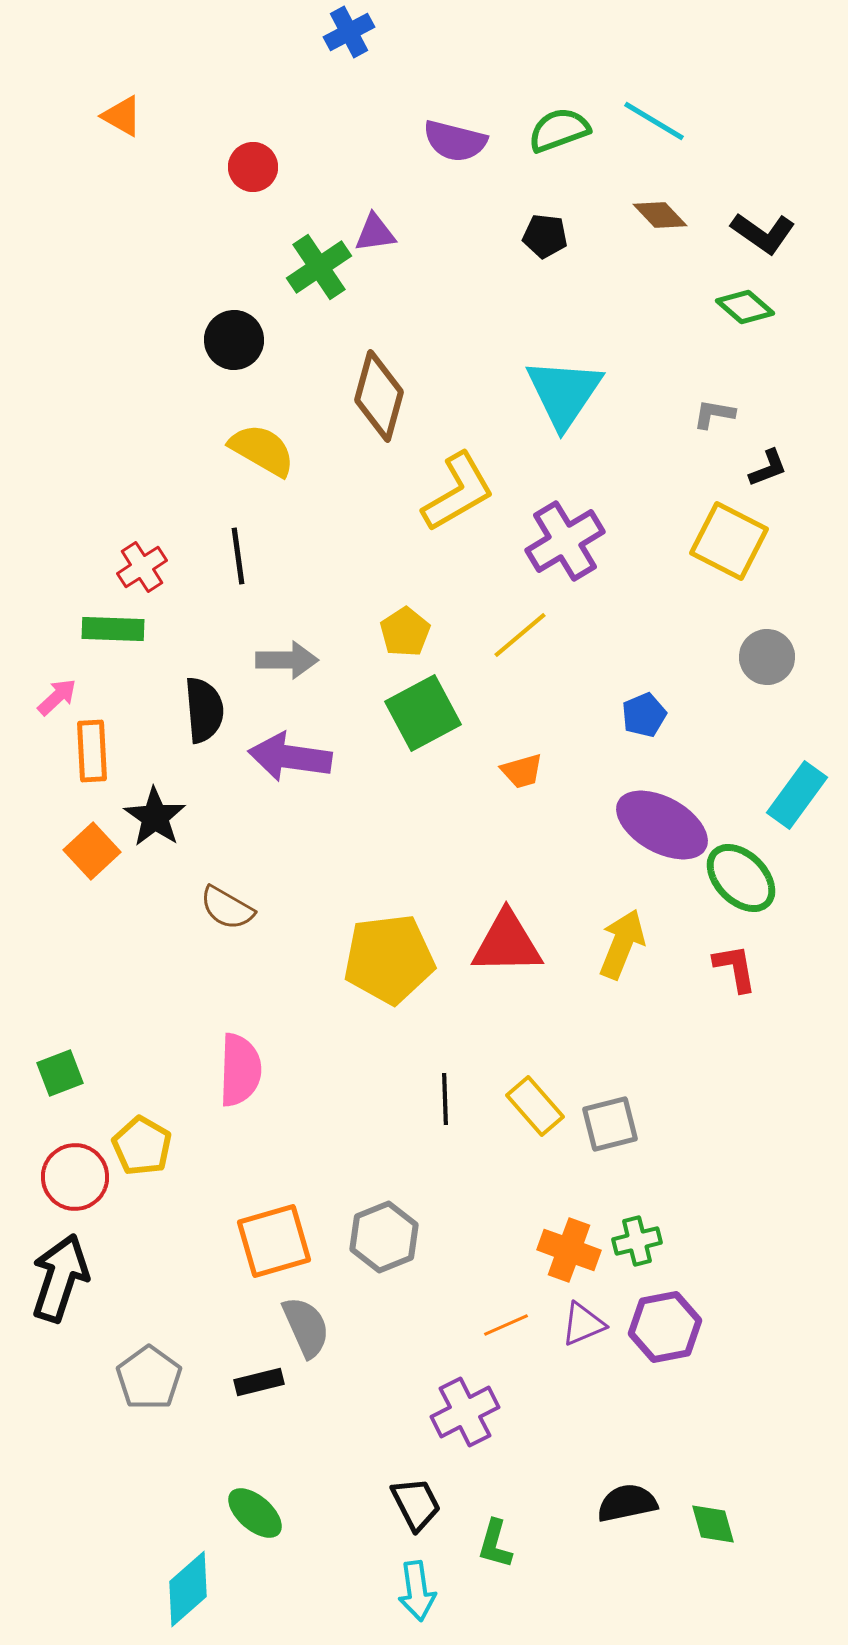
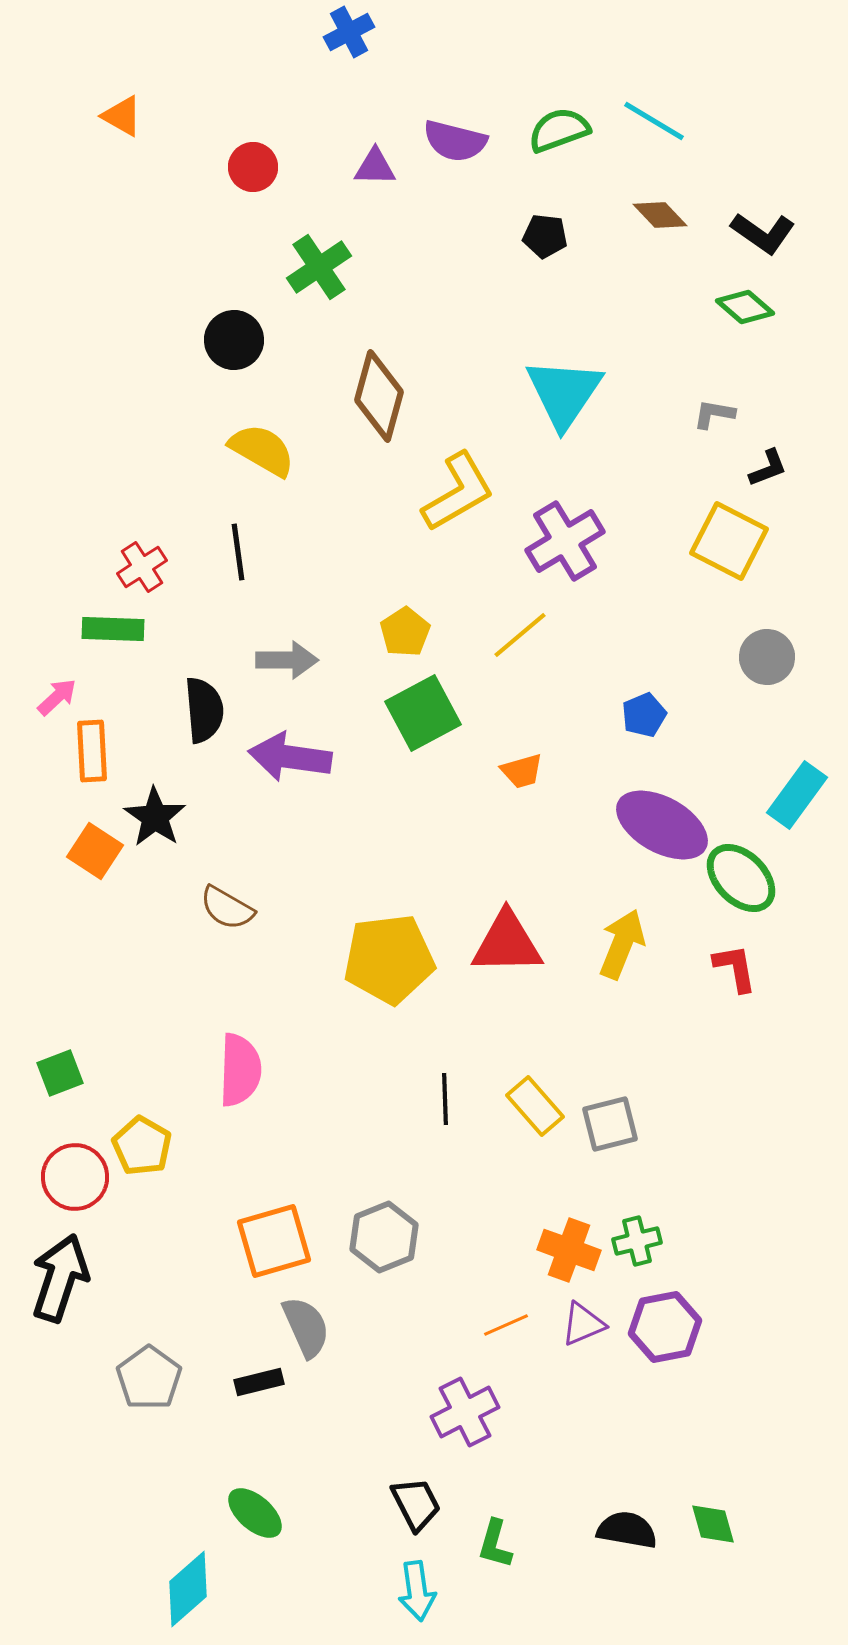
purple triangle at (375, 233): moved 66 px up; rotated 9 degrees clockwise
black line at (238, 556): moved 4 px up
orange square at (92, 851): moved 3 px right; rotated 14 degrees counterclockwise
black semicircle at (627, 1503): moved 27 px down; rotated 22 degrees clockwise
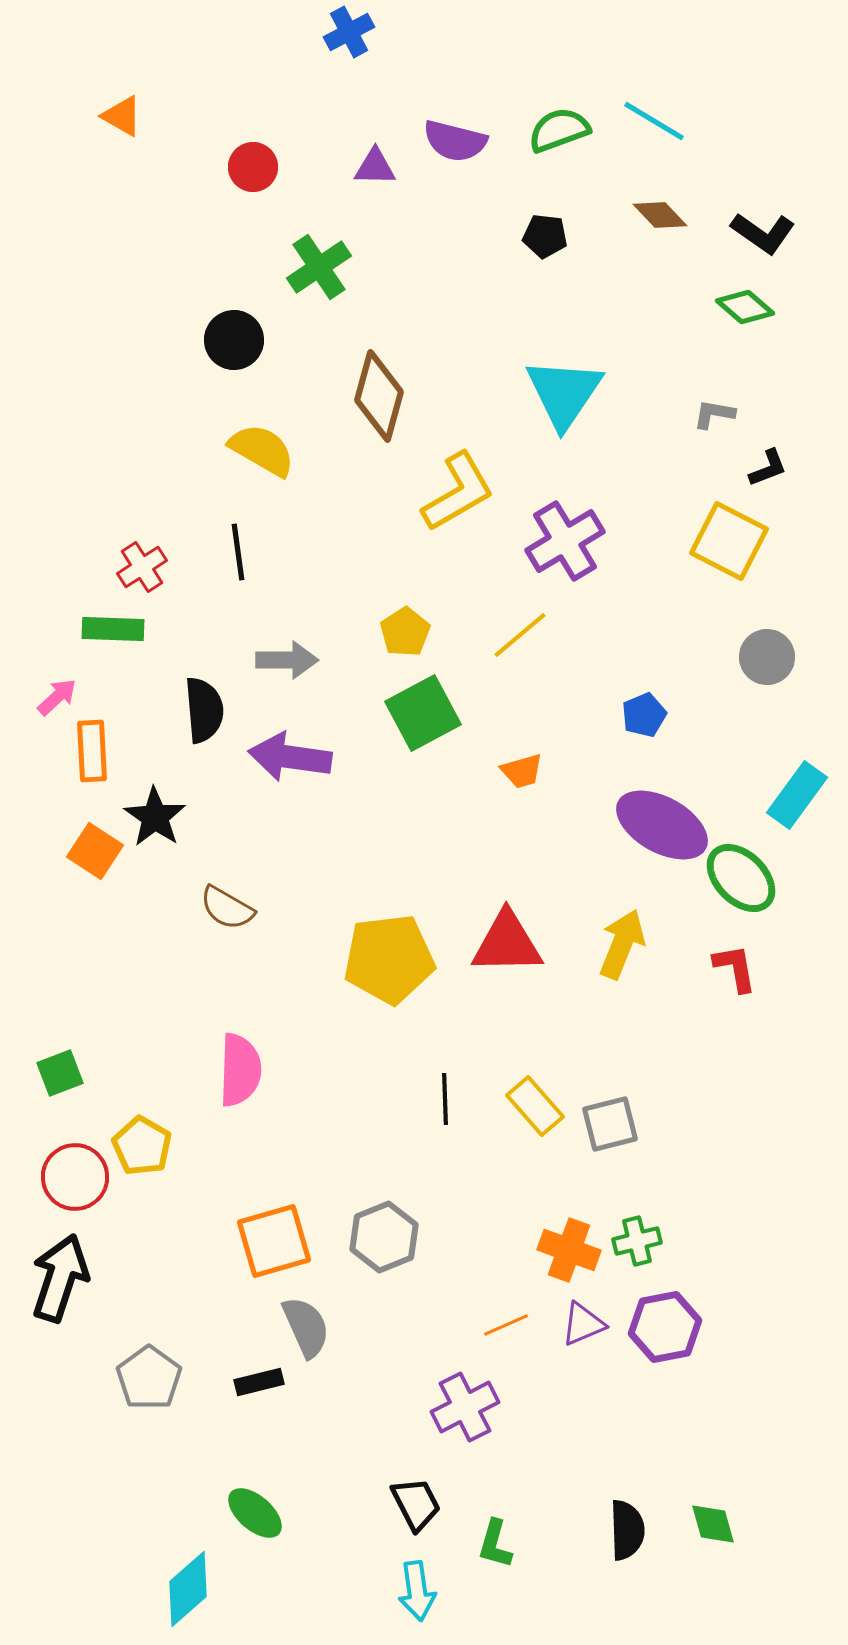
purple cross at (465, 1412): moved 5 px up
black semicircle at (627, 1530): rotated 78 degrees clockwise
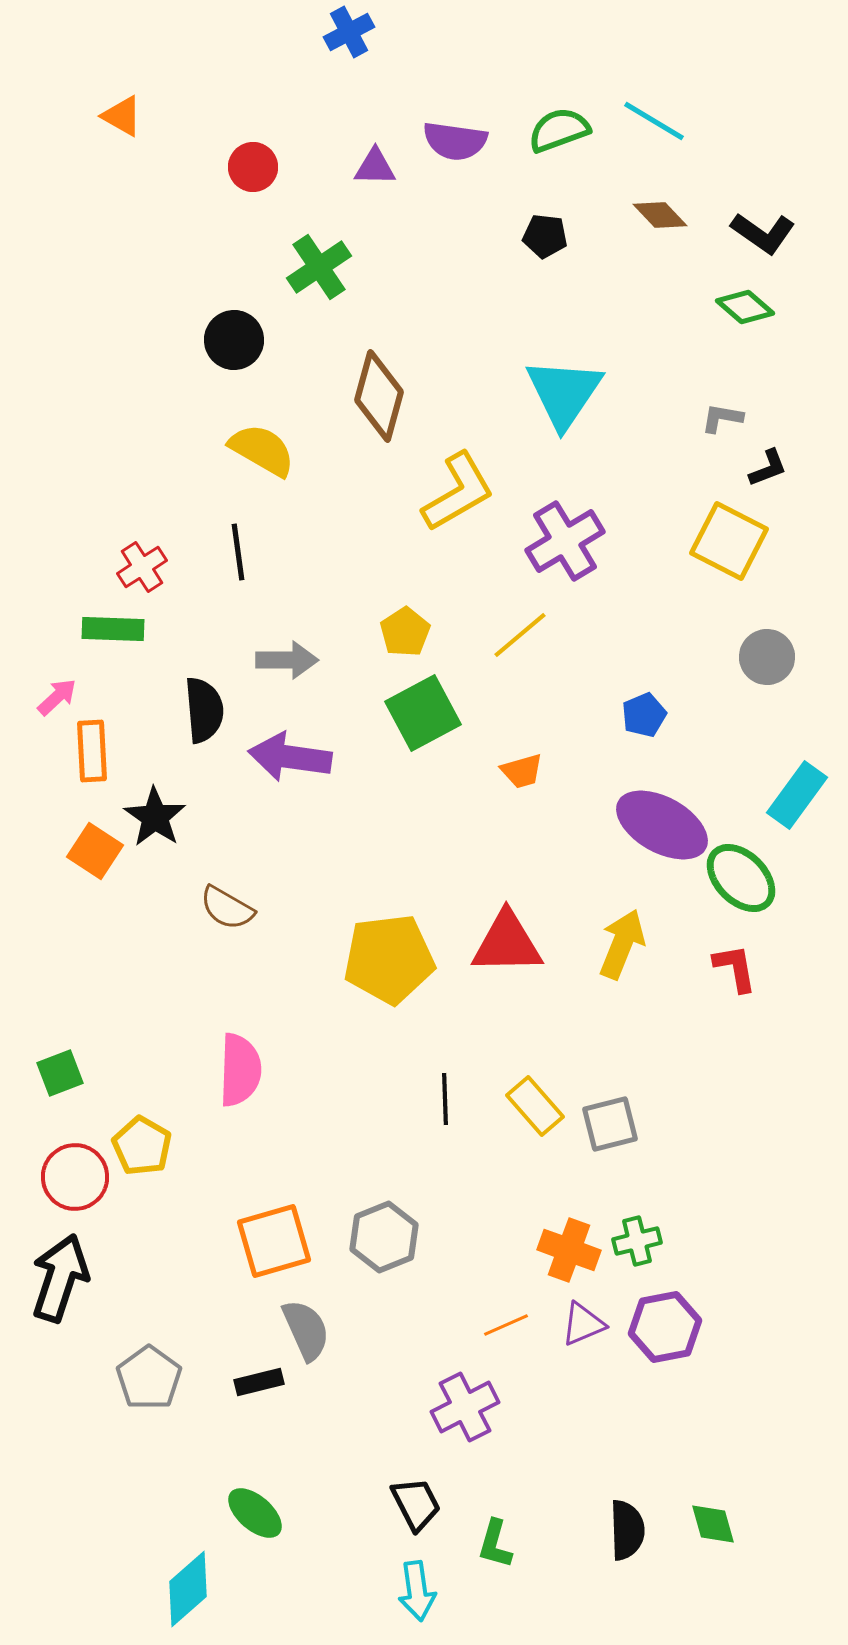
purple semicircle at (455, 141): rotated 6 degrees counterclockwise
gray L-shape at (714, 414): moved 8 px right, 4 px down
gray semicircle at (306, 1327): moved 3 px down
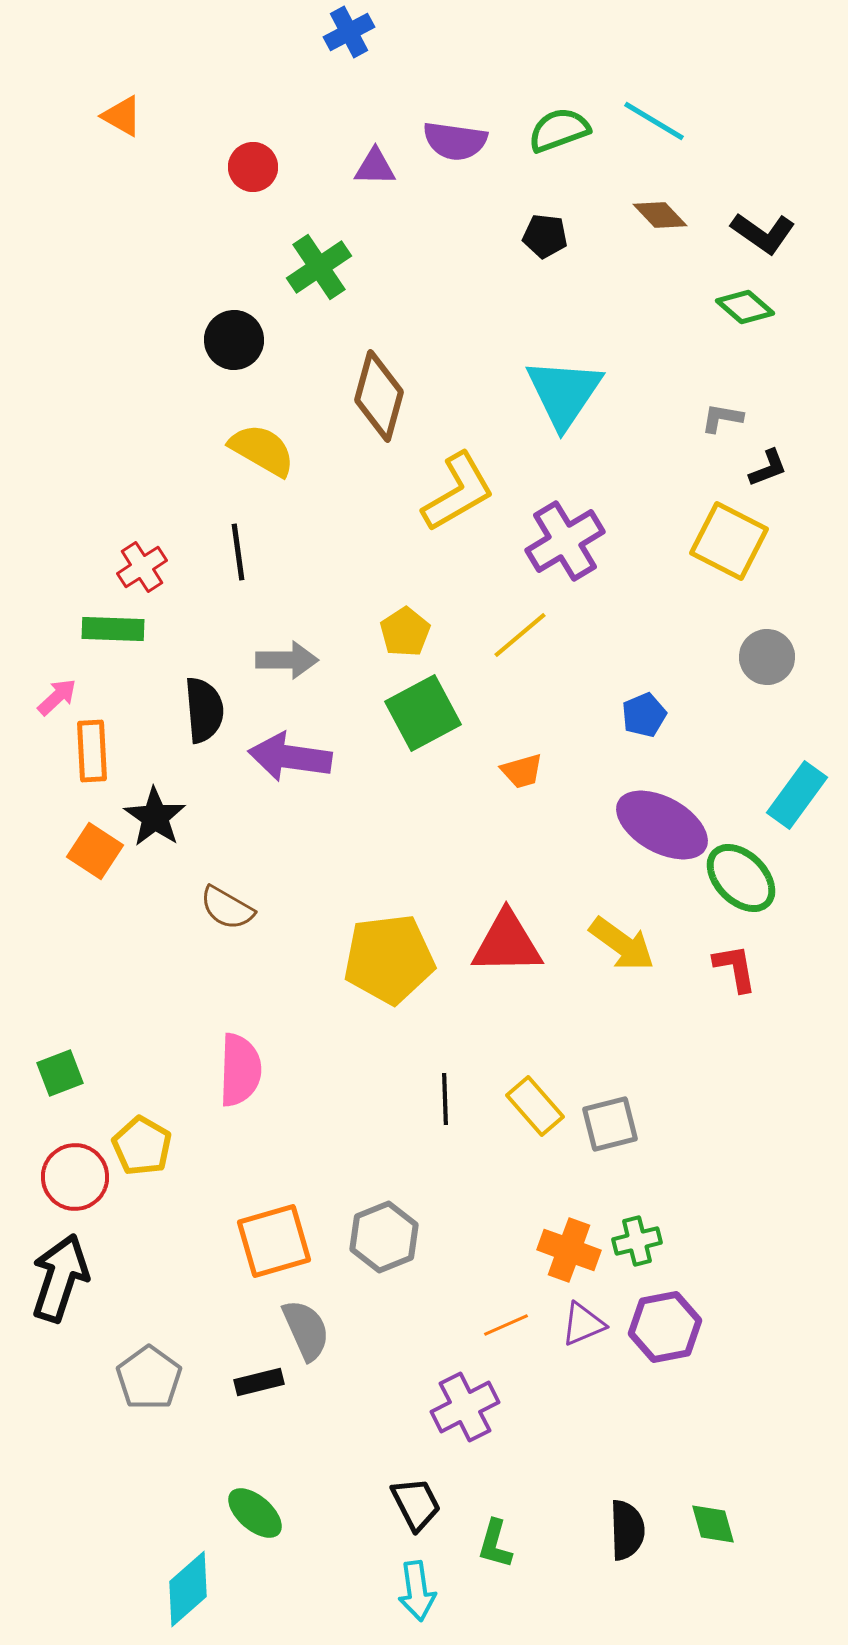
yellow arrow at (622, 944): rotated 104 degrees clockwise
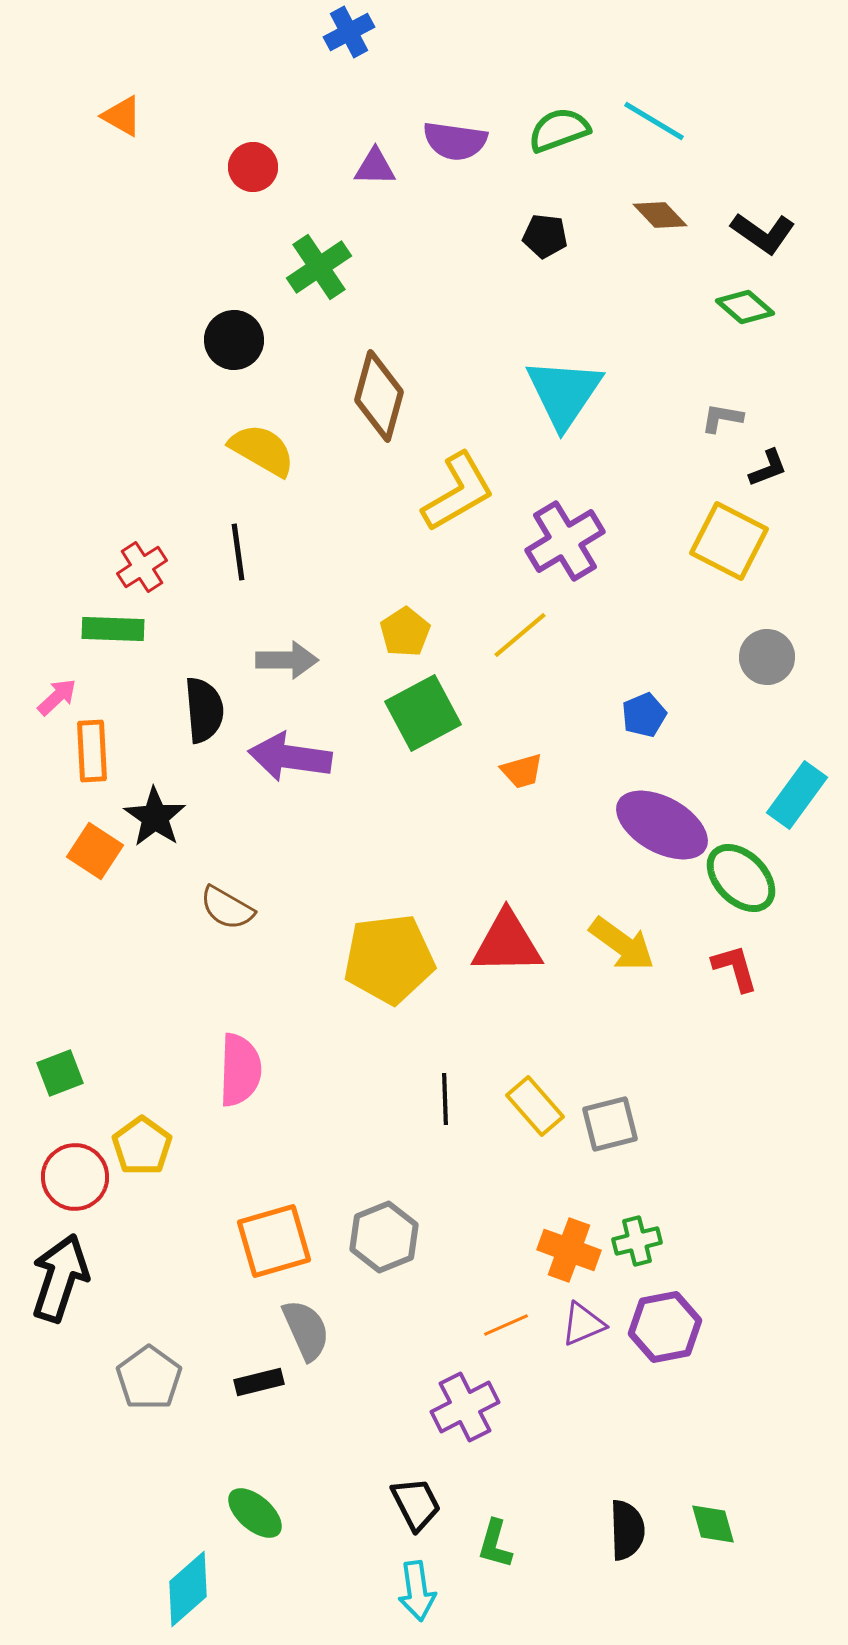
red L-shape at (735, 968): rotated 6 degrees counterclockwise
yellow pentagon at (142, 1146): rotated 6 degrees clockwise
